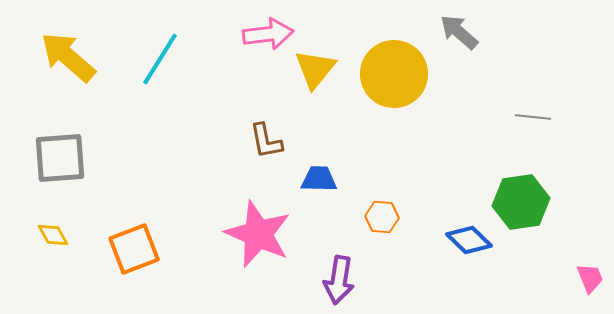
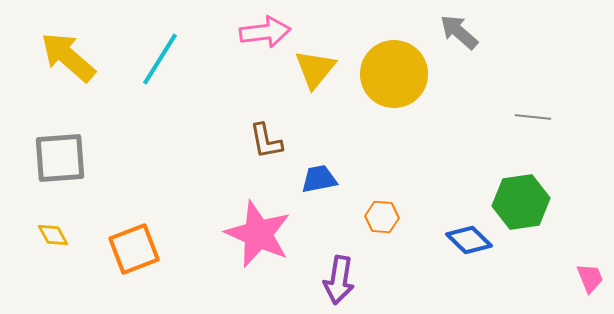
pink arrow: moved 3 px left, 2 px up
blue trapezoid: rotated 12 degrees counterclockwise
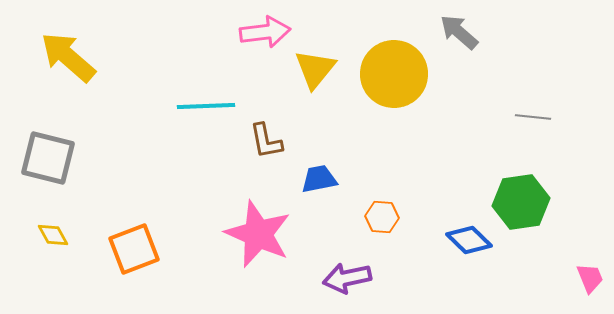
cyan line: moved 46 px right, 47 px down; rotated 56 degrees clockwise
gray square: moved 12 px left; rotated 18 degrees clockwise
purple arrow: moved 8 px right, 2 px up; rotated 69 degrees clockwise
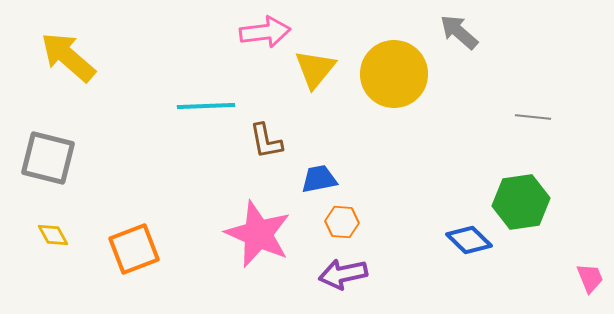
orange hexagon: moved 40 px left, 5 px down
purple arrow: moved 4 px left, 4 px up
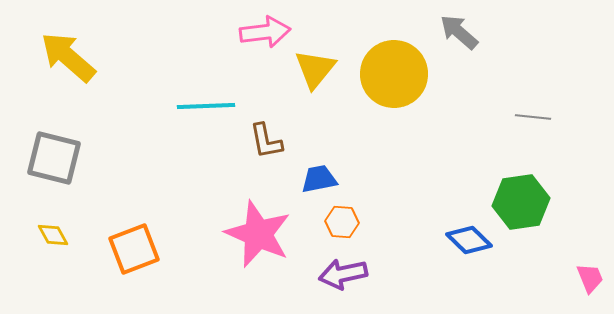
gray square: moved 6 px right
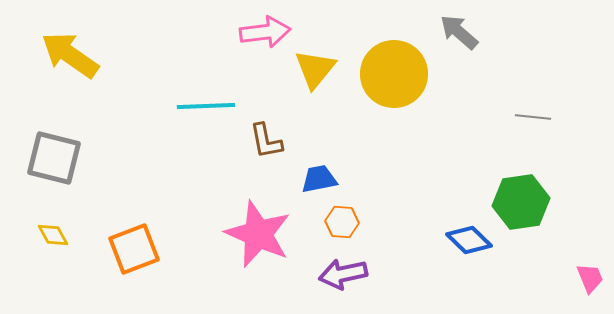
yellow arrow: moved 2 px right, 2 px up; rotated 6 degrees counterclockwise
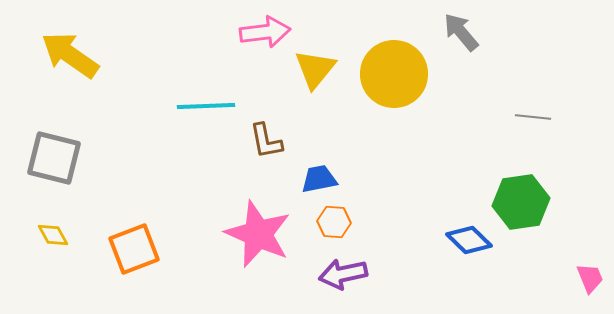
gray arrow: moved 2 px right; rotated 9 degrees clockwise
orange hexagon: moved 8 px left
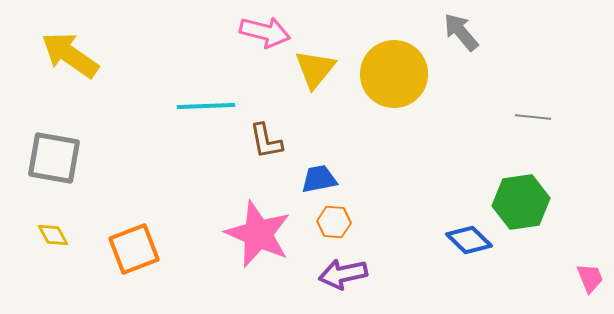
pink arrow: rotated 21 degrees clockwise
gray square: rotated 4 degrees counterclockwise
